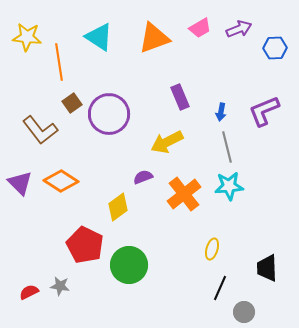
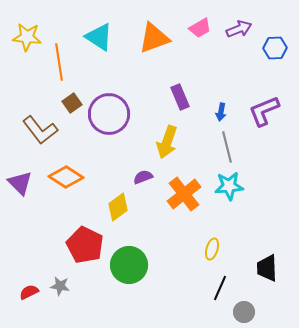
yellow arrow: rotated 44 degrees counterclockwise
orange diamond: moved 5 px right, 4 px up
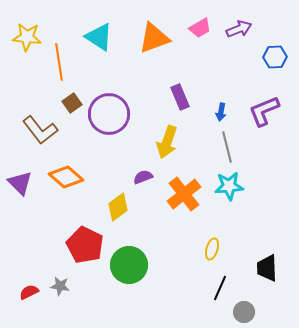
blue hexagon: moved 9 px down
orange diamond: rotated 8 degrees clockwise
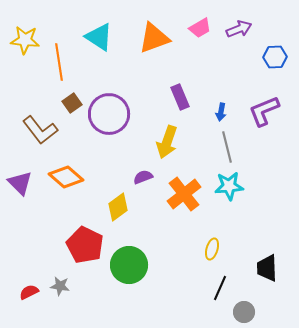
yellow star: moved 2 px left, 3 px down
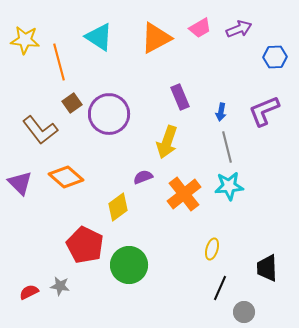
orange triangle: moved 2 px right; rotated 8 degrees counterclockwise
orange line: rotated 6 degrees counterclockwise
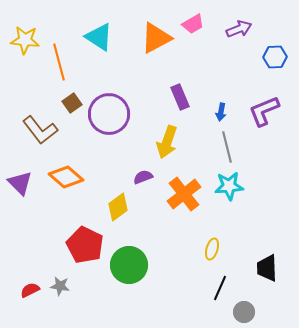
pink trapezoid: moved 7 px left, 4 px up
red semicircle: moved 1 px right, 2 px up
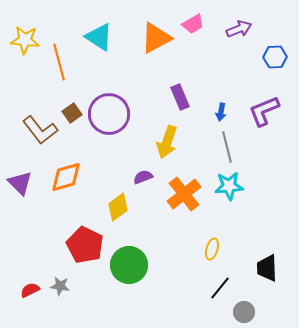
brown square: moved 10 px down
orange diamond: rotated 56 degrees counterclockwise
black line: rotated 15 degrees clockwise
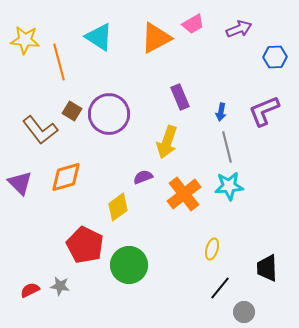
brown square: moved 2 px up; rotated 24 degrees counterclockwise
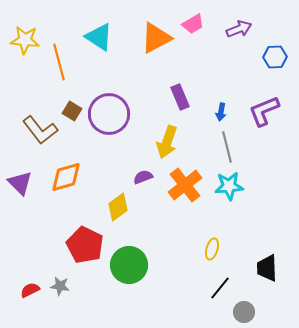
orange cross: moved 1 px right, 9 px up
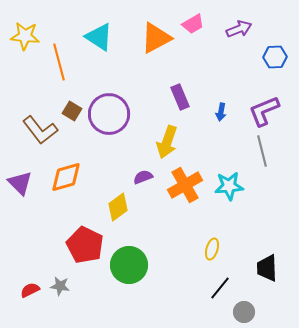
yellow star: moved 4 px up
gray line: moved 35 px right, 4 px down
orange cross: rotated 8 degrees clockwise
